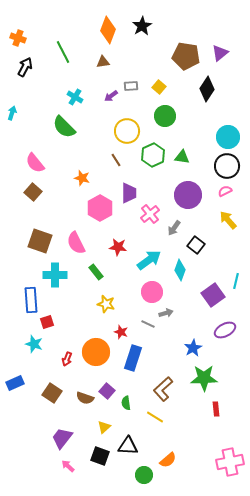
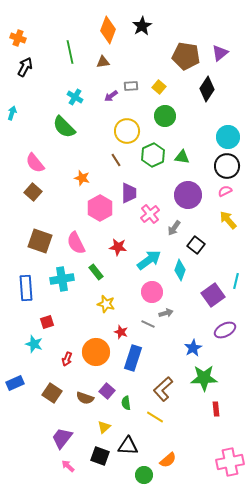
green line at (63, 52): moved 7 px right; rotated 15 degrees clockwise
cyan cross at (55, 275): moved 7 px right, 4 px down; rotated 10 degrees counterclockwise
blue rectangle at (31, 300): moved 5 px left, 12 px up
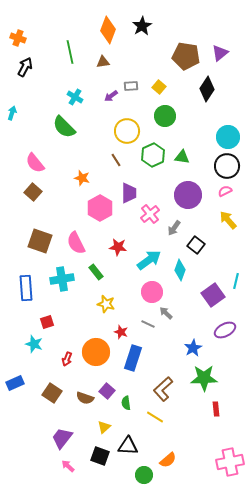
gray arrow at (166, 313): rotated 120 degrees counterclockwise
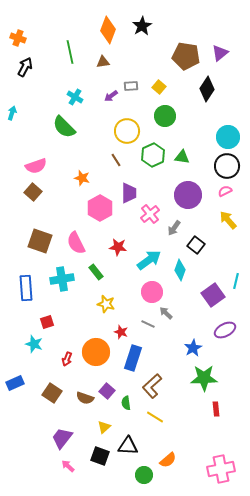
pink semicircle at (35, 163): moved 1 px right, 3 px down; rotated 70 degrees counterclockwise
brown L-shape at (163, 389): moved 11 px left, 3 px up
pink cross at (230, 462): moved 9 px left, 7 px down
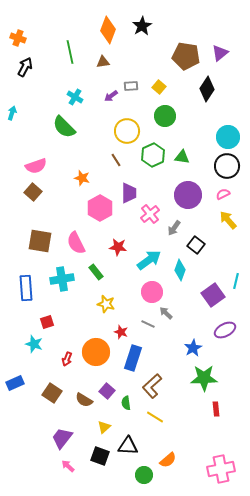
pink semicircle at (225, 191): moved 2 px left, 3 px down
brown square at (40, 241): rotated 10 degrees counterclockwise
brown semicircle at (85, 398): moved 1 px left, 2 px down; rotated 12 degrees clockwise
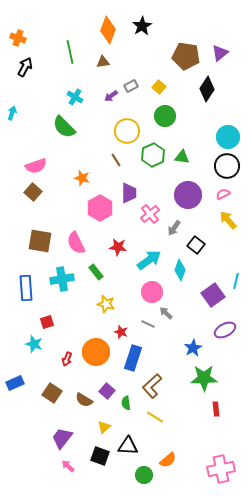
gray rectangle at (131, 86): rotated 24 degrees counterclockwise
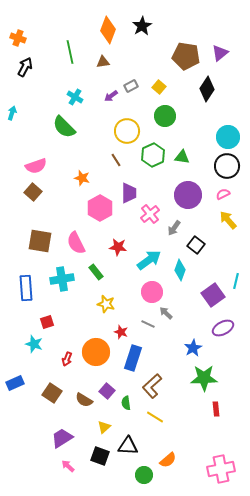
purple ellipse at (225, 330): moved 2 px left, 2 px up
purple trapezoid at (62, 438): rotated 20 degrees clockwise
